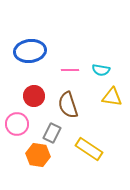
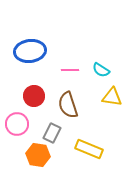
cyan semicircle: rotated 24 degrees clockwise
yellow rectangle: rotated 12 degrees counterclockwise
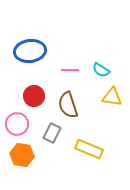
orange hexagon: moved 16 px left
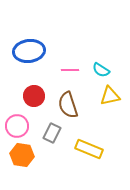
blue ellipse: moved 1 px left
yellow triangle: moved 2 px left, 1 px up; rotated 20 degrees counterclockwise
pink circle: moved 2 px down
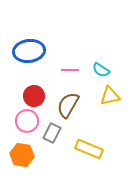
brown semicircle: rotated 48 degrees clockwise
pink circle: moved 10 px right, 5 px up
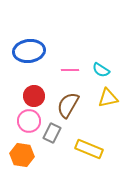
yellow triangle: moved 2 px left, 2 px down
pink circle: moved 2 px right
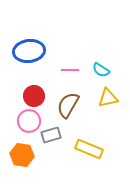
gray rectangle: moved 1 px left, 2 px down; rotated 48 degrees clockwise
